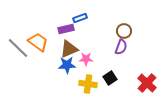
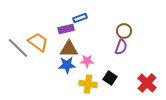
brown triangle: rotated 24 degrees clockwise
pink star: moved 1 px right, 2 px down
black square: rotated 24 degrees counterclockwise
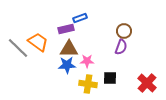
black square: rotated 32 degrees counterclockwise
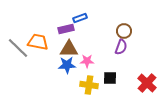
orange trapezoid: rotated 25 degrees counterclockwise
yellow cross: moved 1 px right, 1 px down
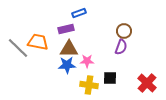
blue rectangle: moved 1 px left, 5 px up
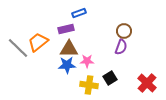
orange trapezoid: rotated 50 degrees counterclockwise
black square: rotated 32 degrees counterclockwise
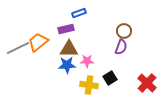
gray line: rotated 70 degrees counterclockwise
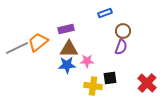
blue rectangle: moved 26 px right
brown circle: moved 1 px left
gray line: moved 1 px left
black square: rotated 24 degrees clockwise
yellow cross: moved 4 px right, 1 px down
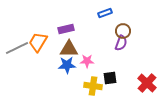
orange trapezoid: rotated 20 degrees counterclockwise
purple semicircle: moved 4 px up
